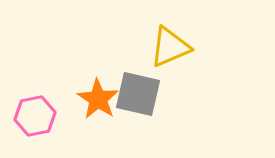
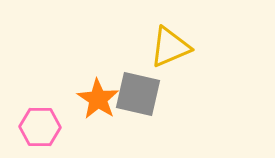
pink hexagon: moved 5 px right, 11 px down; rotated 12 degrees clockwise
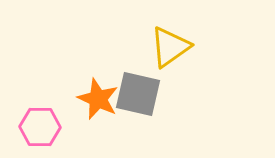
yellow triangle: rotated 12 degrees counterclockwise
orange star: rotated 9 degrees counterclockwise
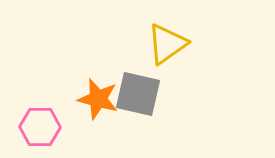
yellow triangle: moved 3 px left, 3 px up
orange star: rotated 9 degrees counterclockwise
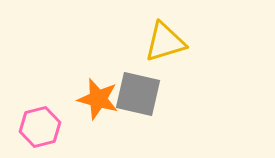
yellow triangle: moved 2 px left, 2 px up; rotated 18 degrees clockwise
pink hexagon: rotated 15 degrees counterclockwise
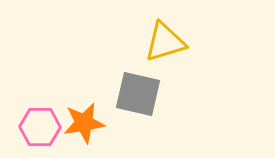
orange star: moved 14 px left, 24 px down; rotated 24 degrees counterclockwise
pink hexagon: rotated 15 degrees clockwise
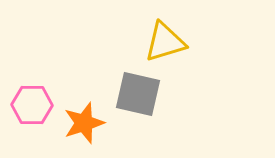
orange star: rotated 9 degrees counterclockwise
pink hexagon: moved 8 px left, 22 px up
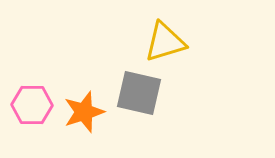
gray square: moved 1 px right, 1 px up
orange star: moved 11 px up
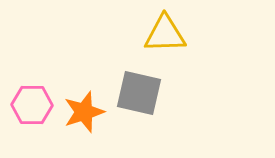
yellow triangle: moved 8 px up; rotated 15 degrees clockwise
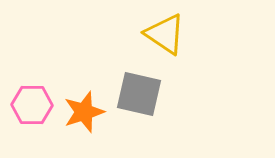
yellow triangle: rotated 36 degrees clockwise
gray square: moved 1 px down
